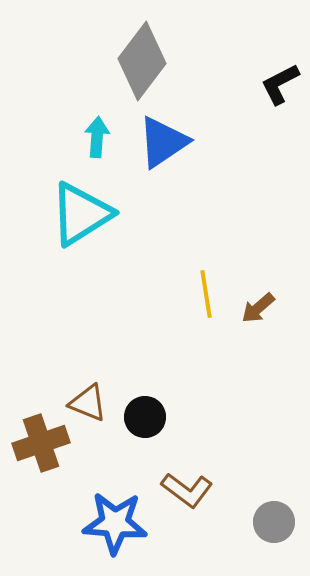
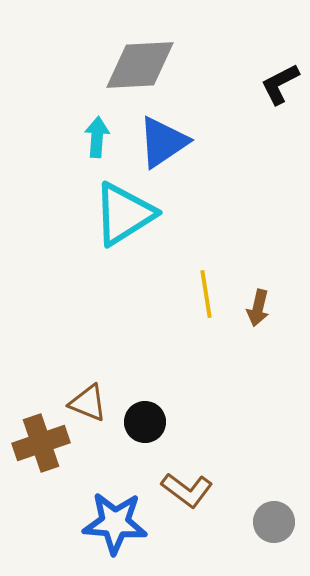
gray diamond: moved 2 px left, 4 px down; rotated 50 degrees clockwise
cyan triangle: moved 43 px right
brown arrow: rotated 36 degrees counterclockwise
black circle: moved 5 px down
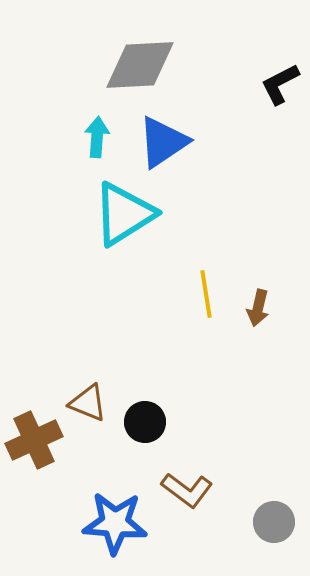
brown cross: moved 7 px left, 3 px up; rotated 6 degrees counterclockwise
